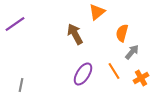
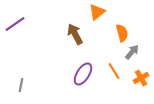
orange semicircle: rotated 150 degrees clockwise
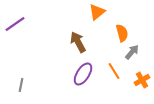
brown arrow: moved 3 px right, 8 px down
orange cross: moved 1 px right, 2 px down
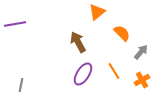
purple line: rotated 25 degrees clockwise
orange semicircle: rotated 30 degrees counterclockwise
gray arrow: moved 9 px right
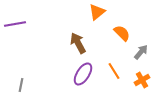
brown arrow: moved 1 px down
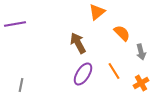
gray arrow: rotated 126 degrees clockwise
orange cross: moved 1 px left, 3 px down
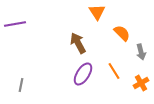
orange triangle: rotated 24 degrees counterclockwise
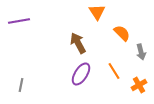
purple line: moved 4 px right, 3 px up
purple ellipse: moved 2 px left
orange cross: moved 2 px left, 2 px down
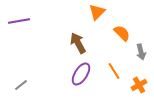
orange triangle: rotated 18 degrees clockwise
gray line: rotated 40 degrees clockwise
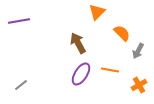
gray arrow: moved 3 px left, 1 px up; rotated 42 degrees clockwise
orange line: moved 4 px left, 1 px up; rotated 48 degrees counterclockwise
